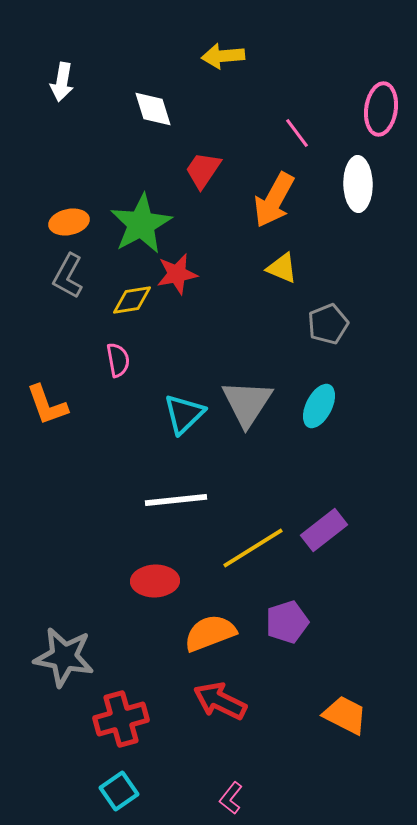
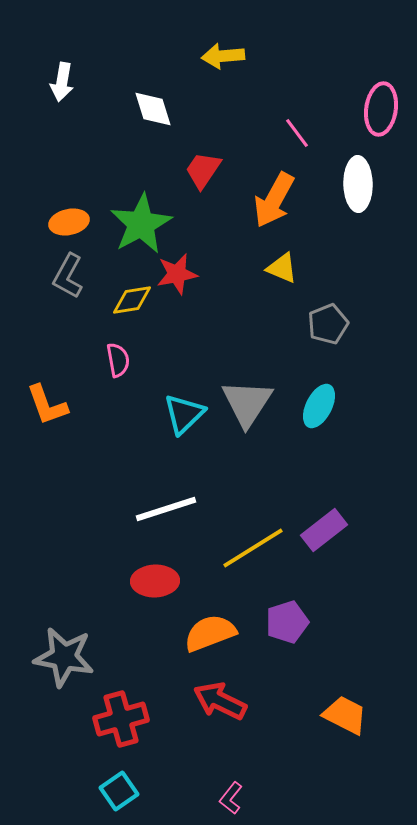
white line: moved 10 px left, 9 px down; rotated 12 degrees counterclockwise
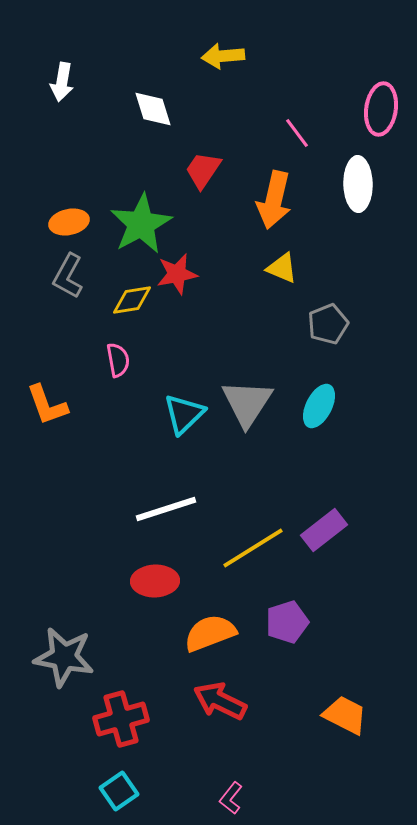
orange arrow: rotated 16 degrees counterclockwise
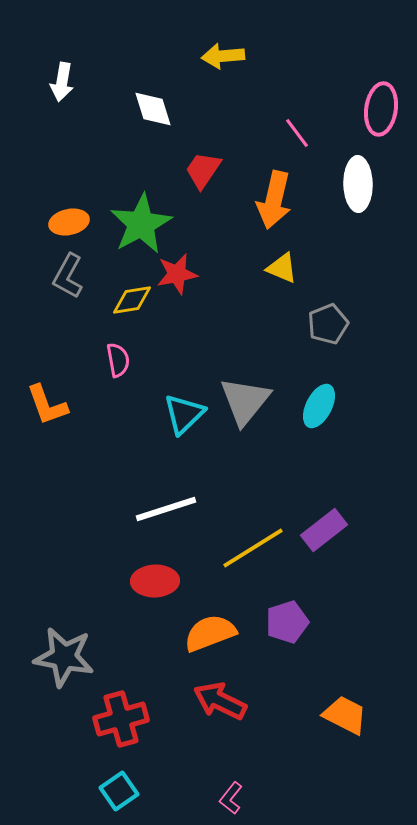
gray triangle: moved 2 px left, 2 px up; rotated 6 degrees clockwise
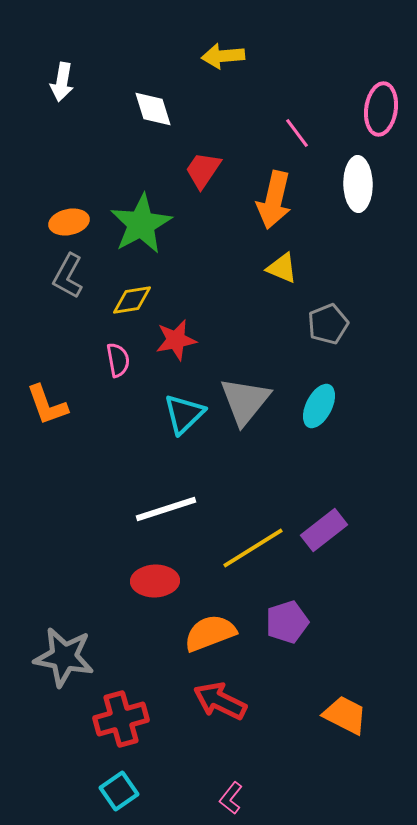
red star: moved 1 px left, 66 px down
